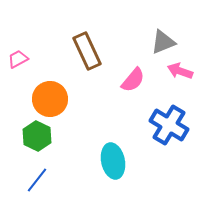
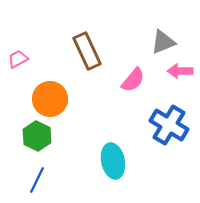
pink arrow: rotated 20 degrees counterclockwise
blue line: rotated 12 degrees counterclockwise
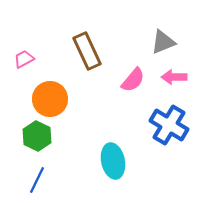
pink trapezoid: moved 6 px right
pink arrow: moved 6 px left, 6 px down
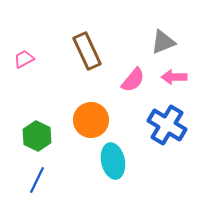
orange circle: moved 41 px right, 21 px down
blue cross: moved 2 px left
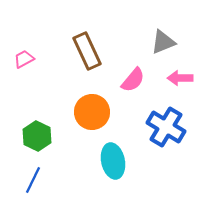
pink arrow: moved 6 px right, 1 px down
orange circle: moved 1 px right, 8 px up
blue cross: moved 1 px left, 2 px down
blue line: moved 4 px left
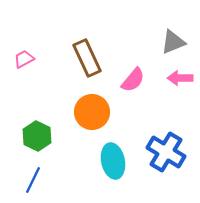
gray triangle: moved 10 px right
brown rectangle: moved 7 px down
blue cross: moved 25 px down
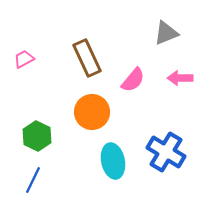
gray triangle: moved 7 px left, 9 px up
